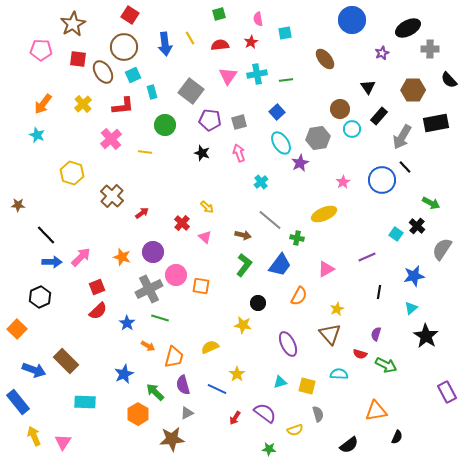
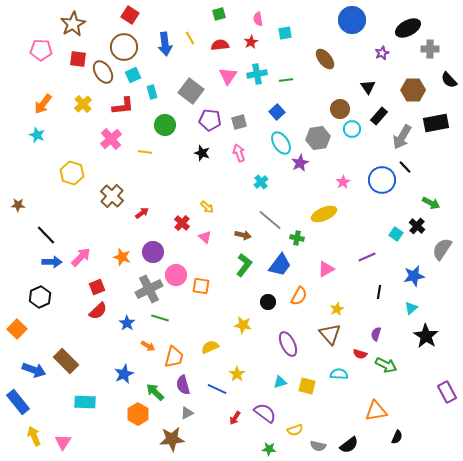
black circle at (258, 303): moved 10 px right, 1 px up
gray semicircle at (318, 414): moved 32 px down; rotated 119 degrees clockwise
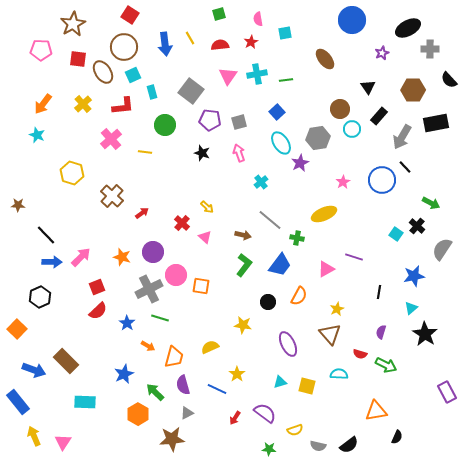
purple line at (367, 257): moved 13 px left; rotated 42 degrees clockwise
purple semicircle at (376, 334): moved 5 px right, 2 px up
black star at (426, 336): moved 1 px left, 2 px up
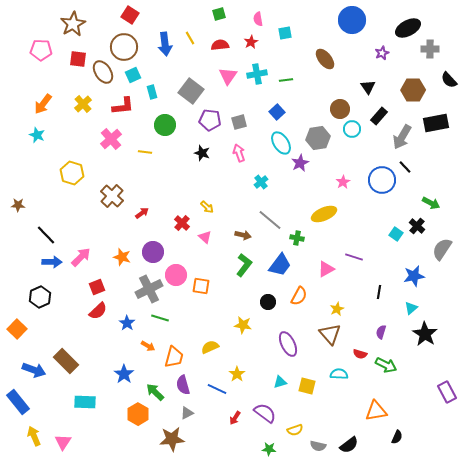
blue star at (124, 374): rotated 12 degrees counterclockwise
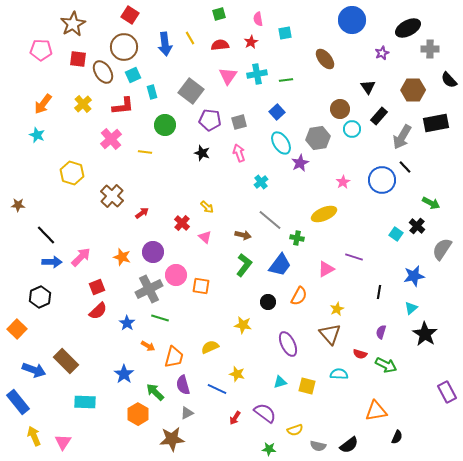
yellow star at (237, 374): rotated 21 degrees counterclockwise
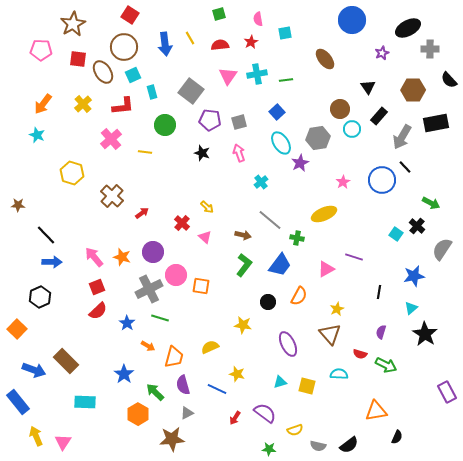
pink arrow at (81, 257): moved 13 px right; rotated 85 degrees counterclockwise
yellow arrow at (34, 436): moved 2 px right
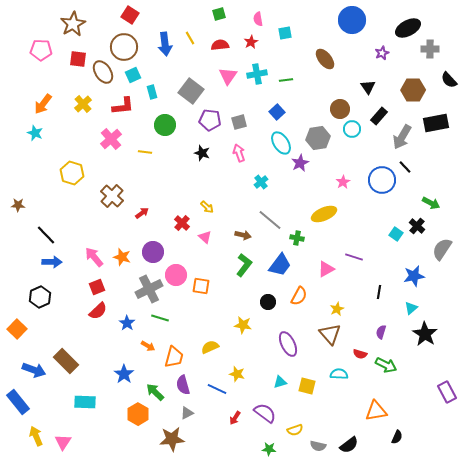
cyan star at (37, 135): moved 2 px left, 2 px up
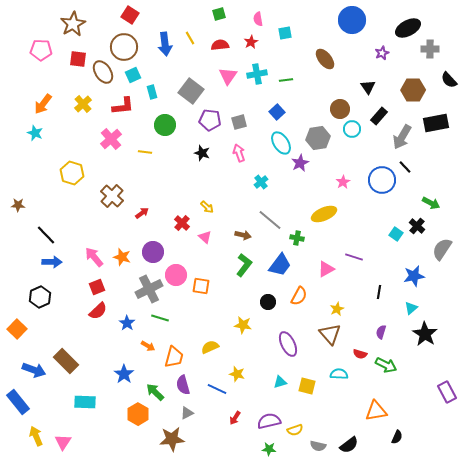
purple semicircle at (265, 413): moved 4 px right, 8 px down; rotated 50 degrees counterclockwise
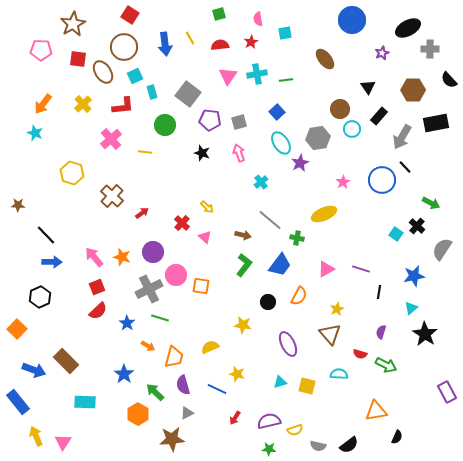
cyan square at (133, 75): moved 2 px right, 1 px down
gray square at (191, 91): moved 3 px left, 3 px down
purple line at (354, 257): moved 7 px right, 12 px down
